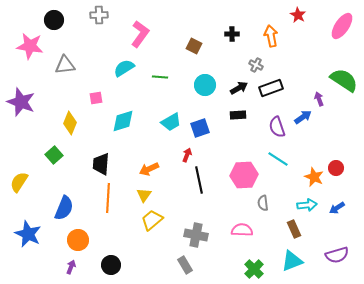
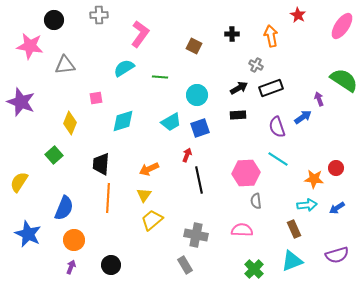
cyan circle at (205, 85): moved 8 px left, 10 px down
pink hexagon at (244, 175): moved 2 px right, 2 px up
orange star at (314, 177): moved 2 px down; rotated 18 degrees counterclockwise
gray semicircle at (263, 203): moved 7 px left, 2 px up
orange circle at (78, 240): moved 4 px left
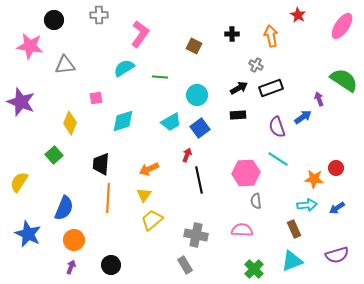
blue square at (200, 128): rotated 18 degrees counterclockwise
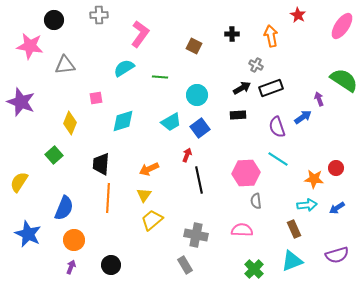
black arrow at (239, 88): moved 3 px right
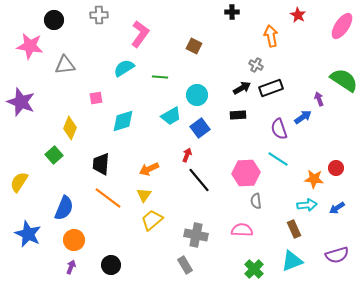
black cross at (232, 34): moved 22 px up
cyan trapezoid at (171, 122): moved 6 px up
yellow diamond at (70, 123): moved 5 px down
purple semicircle at (277, 127): moved 2 px right, 2 px down
black line at (199, 180): rotated 28 degrees counterclockwise
orange line at (108, 198): rotated 56 degrees counterclockwise
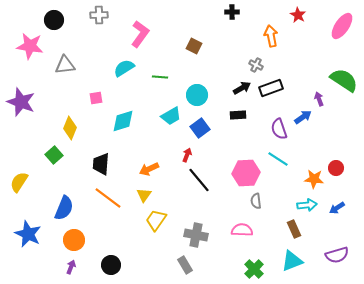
yellow trapezoid at (152, 220): moved 4 px right; rotated 15 degrees counterclockwise
